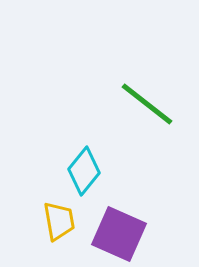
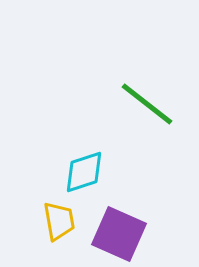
cyan diamond: moved 1 px down; rotated 33 degrees clockwise
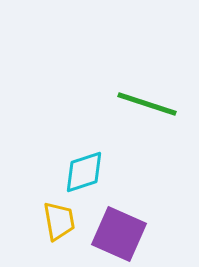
green line: rotated 20 degrees counterclockwise
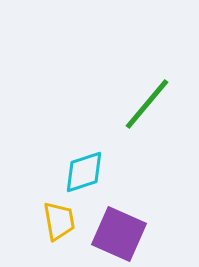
green line: rotated 68 degrees counterclockwise
